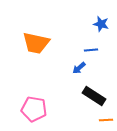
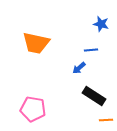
pink pentagon: moved 1 px left
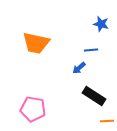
orange line: moved 1 px right, 1 px down
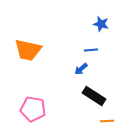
orange trapezoid: moved 8 px left, 7 px down
blue arrow: moved 2 px right, 1 px down
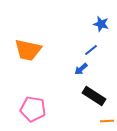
blue line: rotated 32 degrees counterclockwise
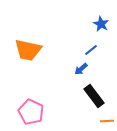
blue star: rotated 14 degrees clockwise
black rectangle: rotated 20 degrees clockwise
pink pentagon: moved 2 px left, 3 px down; rotated 15 degrees clockwise
